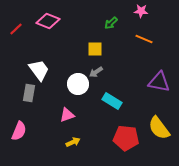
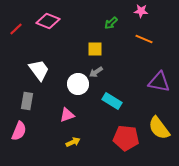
gray rectangle: moved 2 px left, 8 px down
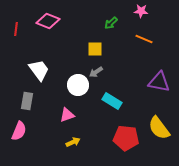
red line: rotated 40 degrees counterclockwise
white circle: moved 1 px down
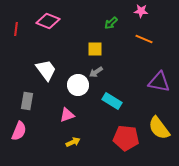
white trapezoid: moved 7 px right
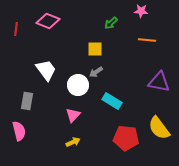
orange line: moved 3 px right, 1 px down; rotated 18 degrees counterclockwise
pink triangle: moved 6 px right; rotated 28 degrees counterclockwise
pink semicircle: rotated 36 degrees counterclockwise
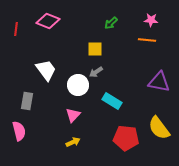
pink star: moved 10 px right, 9 px down
